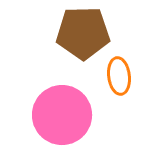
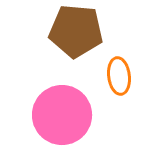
brown pentagon: moved 7 px left, 2 px up; rotated 6 degrees clockwise
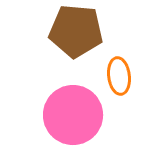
pink circle: moved 11 px right
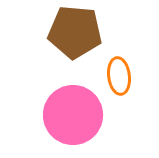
brown pentagon: moved 1 px left, 1 px down
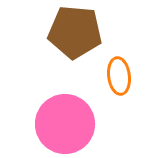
pink circle: moved 8 px left, 9 px down
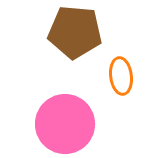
orange ellipse: moved 2 px right
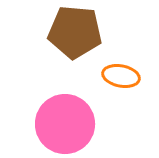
orange ellipse: rotated 72 degrees counterclockwise
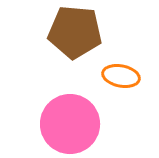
pink circle: moved 5 px right
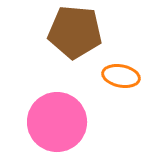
pink circle: moved 13 px left, 2 px up
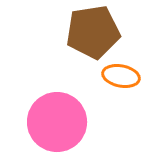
brown pentagon: moved 18 px right; rotated 14 degrees counterclockwise
